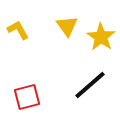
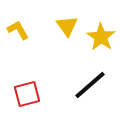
red square: moved 3 px up
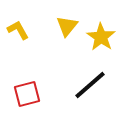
yellow triangle: rotated 15 degrees clockwise
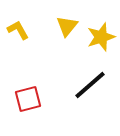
yellow star: rotated 20 degrees clockwise
red square: moved 1 px right, 5 px down
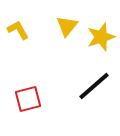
black line: moved 4 px right, 1 px down
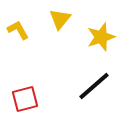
yellow triangle: moved 7 px left, 7 px up
red square: moved 3 px left
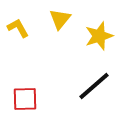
yellow L-shape: moved 2 px up
yellow star: moved 2 px left, 1 px up
red square: rotated 12 degrees clockwise
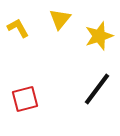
black line: moved 3 px right, 3 px down; rotated 12 degrees counterclockwise
red square: rotated 12 degrees counterclockwise
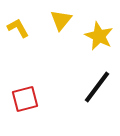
yellow triangle: moved 1 px right, 1 px down
yellow star: rotated 28 degrees counterclockwise
black line: moved 2 px up
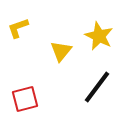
yellow triangle: moved 31 px down
yellow L-shape: rotated 80 degrees counterclockwise
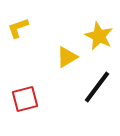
yellow triangle: moved 6 px right, 6 px down; rotated 20 degrees clockwise
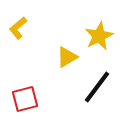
yellow L-shape: rotated 20 degrees counterclockwise
yellow star: rotated 20 degrees clockwise
